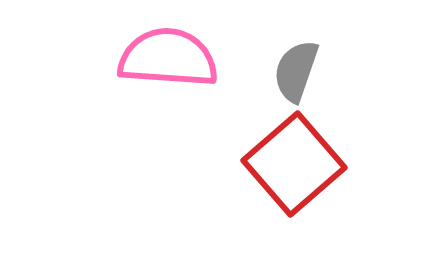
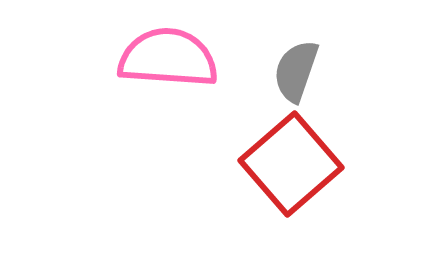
red square: moved 3 px left
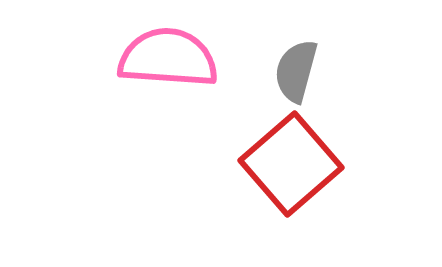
gray semicircle: rotated 4 degrees counterclockwise
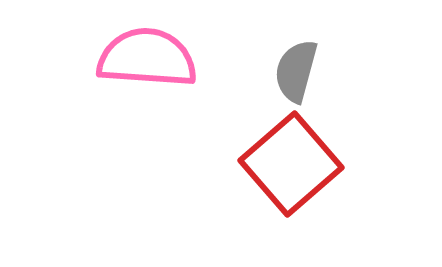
pink semicircle: moved 21 px left
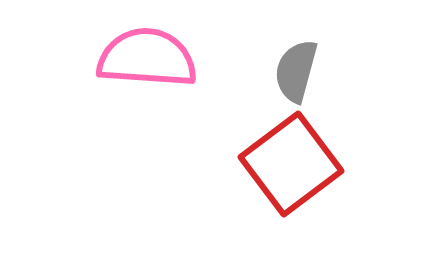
red square: rotated 4 degrees clockwise
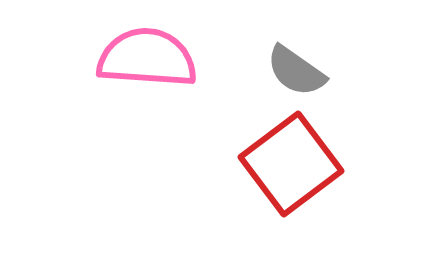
gray semicircle: rotated 70 degrees counterclockwise
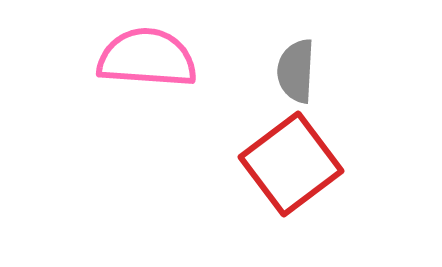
gray semicircle: rotated 58 degrees clockwise
